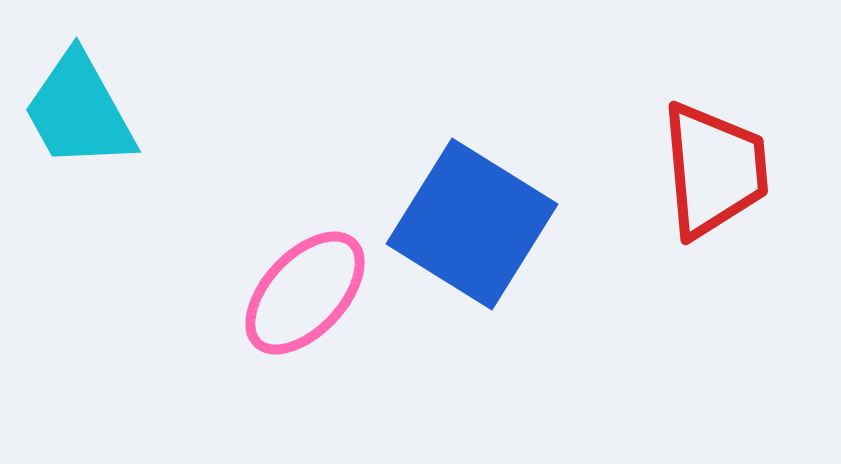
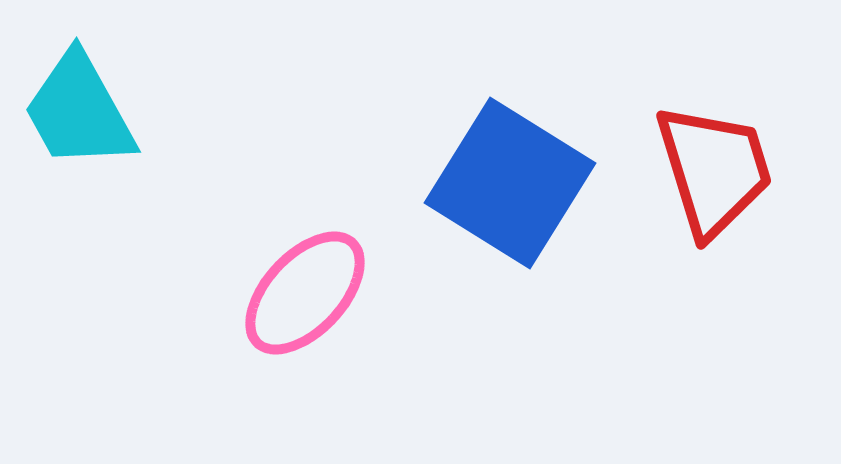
red trapezoid: rotated 12 degrees counterclockwise
blue square: moved 38 px right, 41 px up
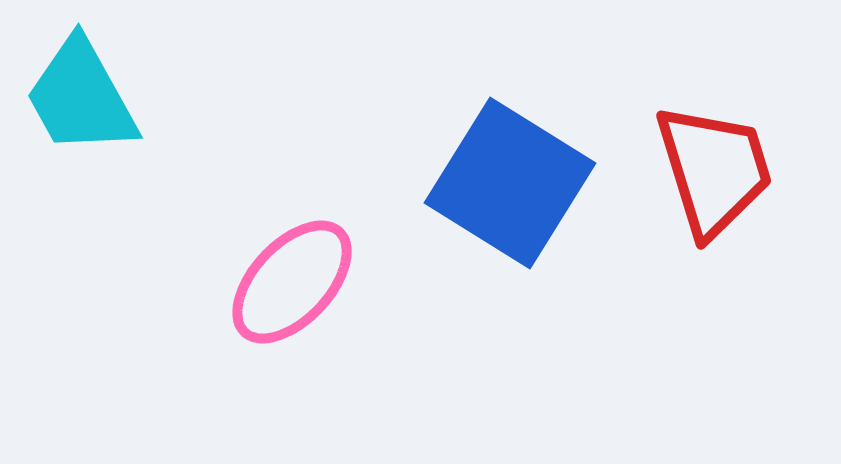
cyan trapezoid: moved 2 px right, 14 px up
pink ellipse: moved 13 px left, 11 px up
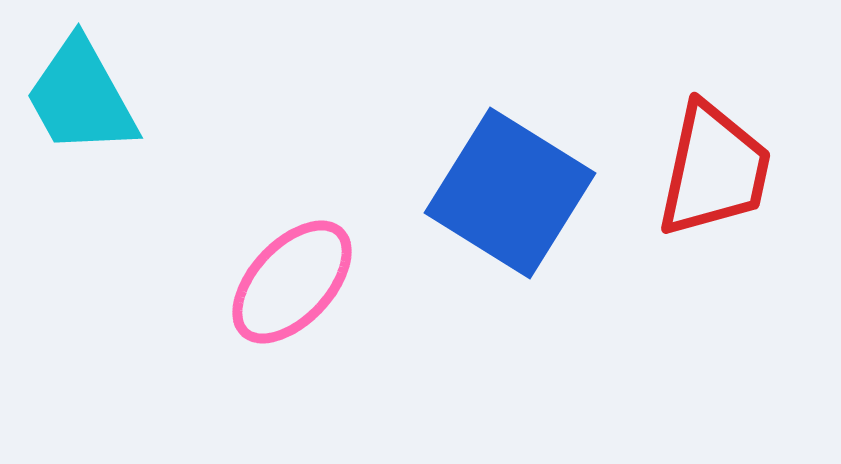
red trapezoid: rotated 29 degrees clockwise
blue square: moved 10 px down
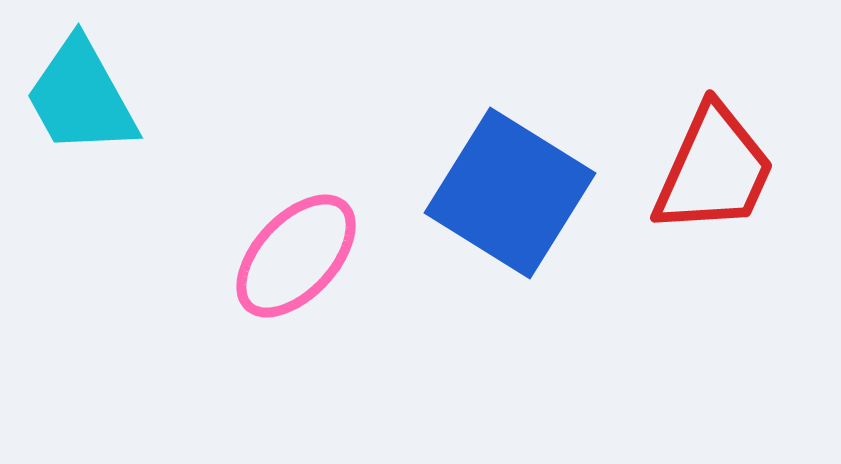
red trapezoid: rotated 12 degrees clockwise
pink ellipse: moved 4 px right, 26 px up
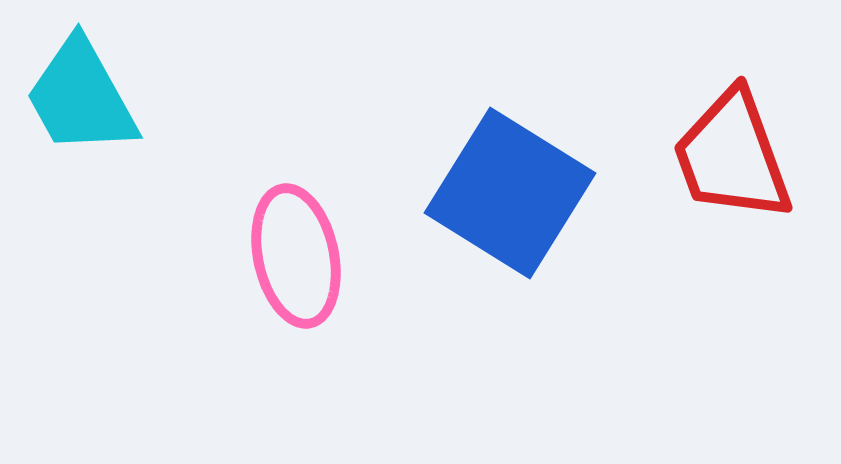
red trapezoid: moved 18 px right, 14 px up; rotated 136 degrees clockwise
pink ellipse: rotated 55 degrees counterclockwise
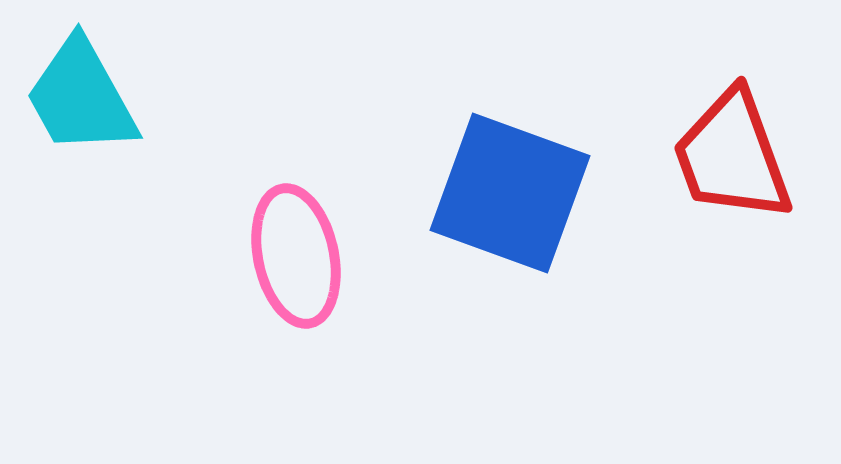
blue square: rotated 12 degrees counterclockwise
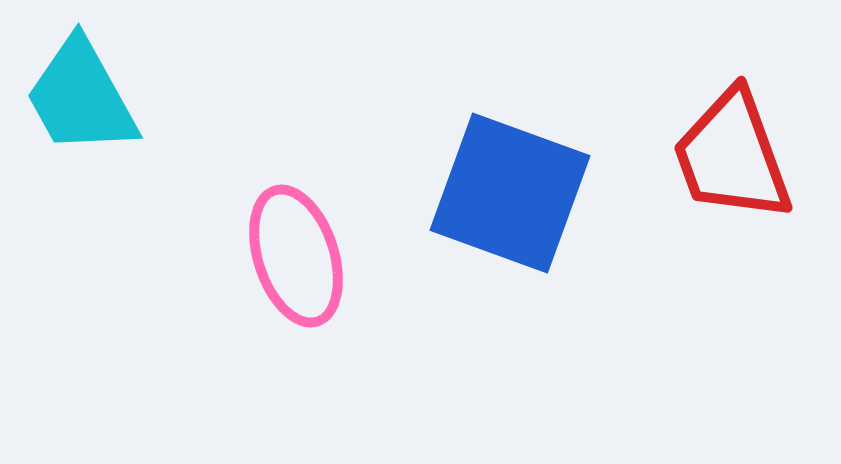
pink ellipse: rotated 6 degrees counterclockwise
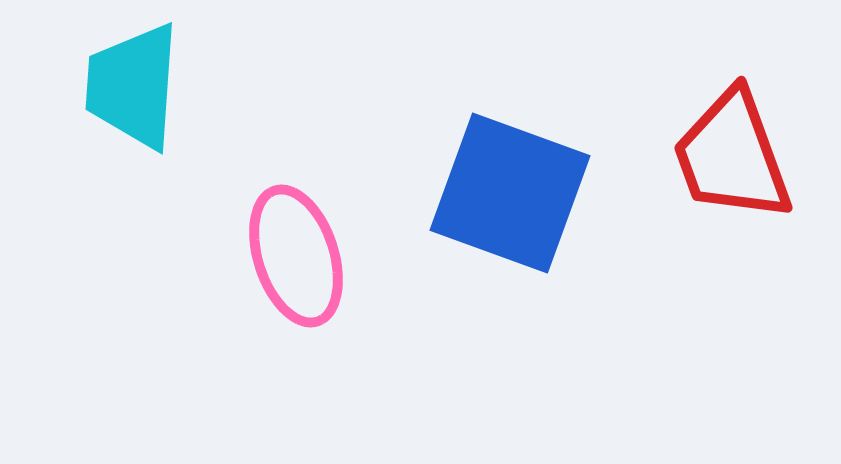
cyan trapezoid: moved 52 px right, 11 px up; rotated 33 degrees clockwise
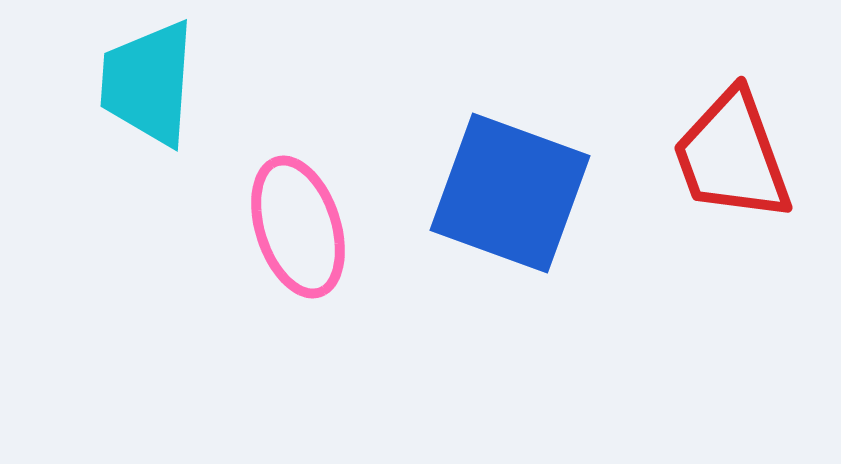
cyan trapezoid: moved 15 px right, 3 px up
pink ellipse: moved 2 px right, 29 px up
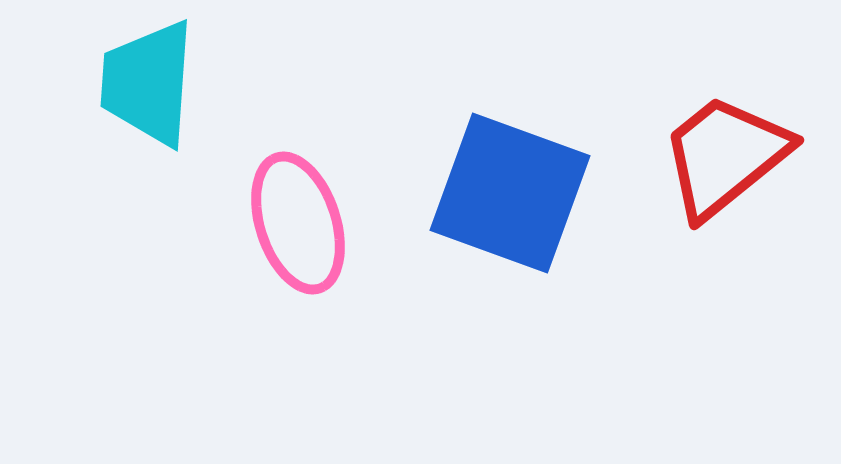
red trapezoid: moved 7 px left; rotated 71 degrees clockwise
pink ellipse: moved 4 px up
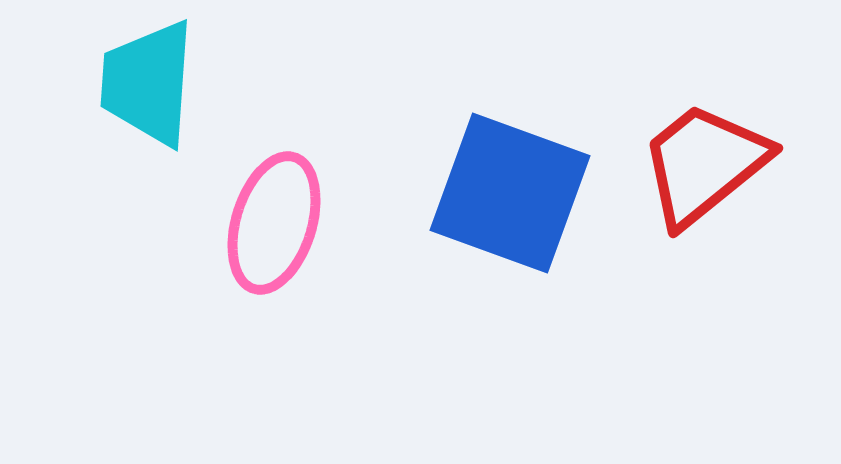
red trapezoid: moved 21 px left, 8 px down
pink ellipse: moved 24 px left; rotated 35 degrees clockwise
